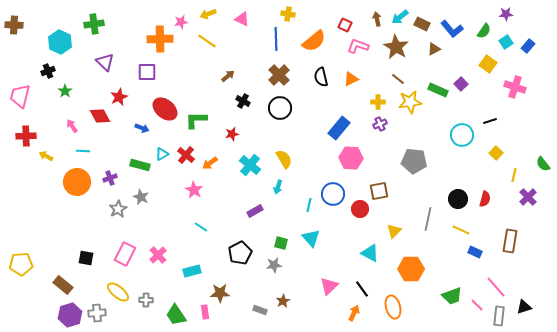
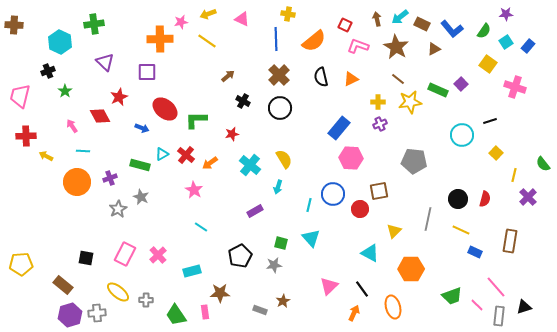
black pentagon at (240, 253): moved 3 px down
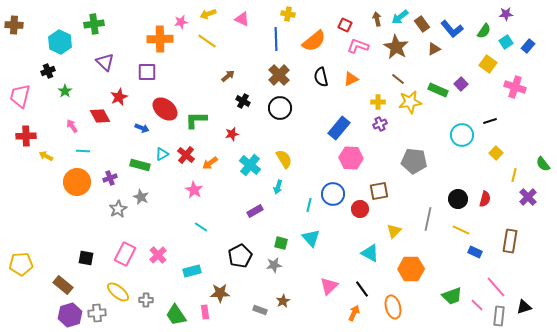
brown rectangle at (422, 24): rotated 28 degrees clockwise
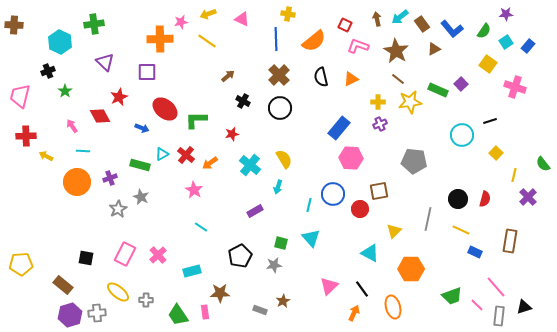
brown star at (396, 47): moved 4 px down
green trapezoid at (176, 315): moved 2 px right
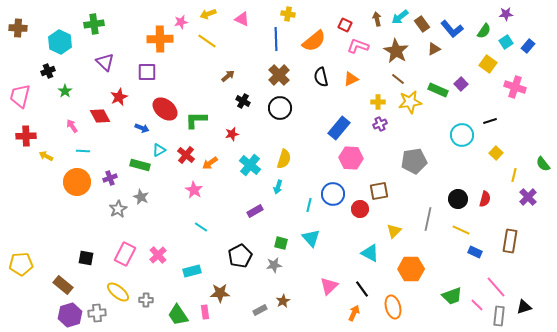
brown cross at (14, 25): moved 4 px right, 3 px down
cyan triangle at (162, 154): moved 3 px left, 4 px up
yellow semicircle at (284, 159): rotated 48 degrees clockwise
gray pentagon at (414, 161): rotated 15 degrees counterclockwise
gray rectangle at (260, 310): rotated 48 degrees counterclockwise
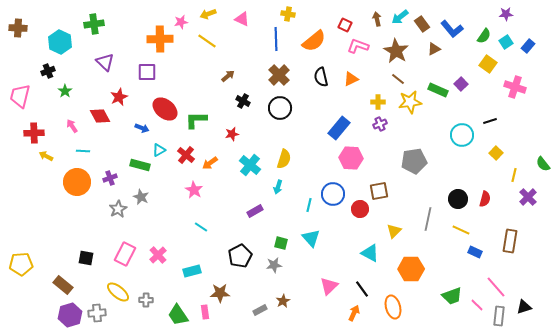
green semicircle at (484, 31): moved 5 px down
red cross at (26, 136): moved 8 px right, 3 px up
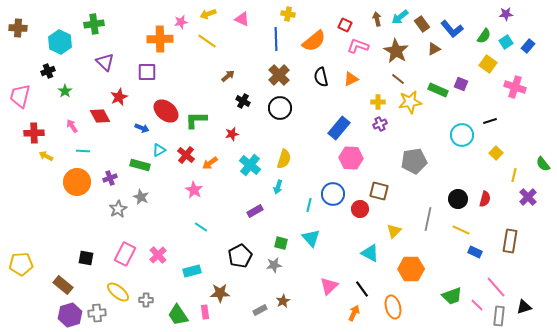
purple square at (461, 84): rotated 24 degrees counterclockwise
red ellipse at (165, 109): moved 1 px right, 2 px down
brown square at (379, 191): rotated 24 degrees clockwise
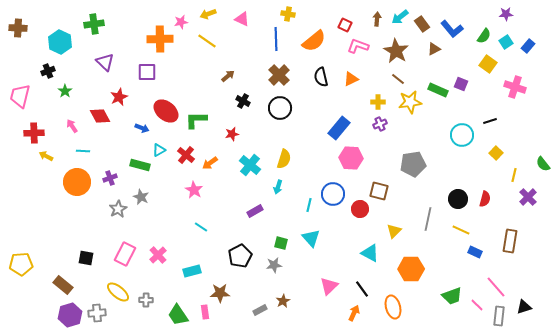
brown arrow at (377, 19): rotated 16 degrees clockwise
gray pentagon at (414, 161): moved 1 px left, 3 px down
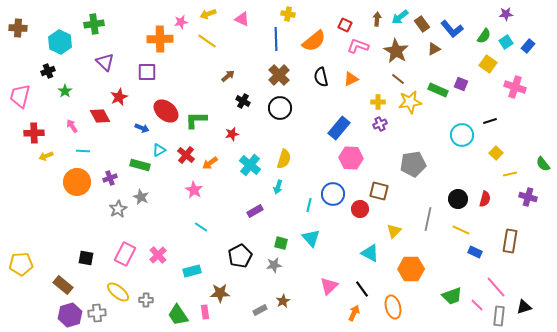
yellow arrow at (46, 156): rotated 48 degrees counterclockwise
yellow line at (514, 175): moved 4 px left, 1 px up; rotated 64 degrees clockwise
purple cross at (528, 197): rotated 30 degrees counterclockwise
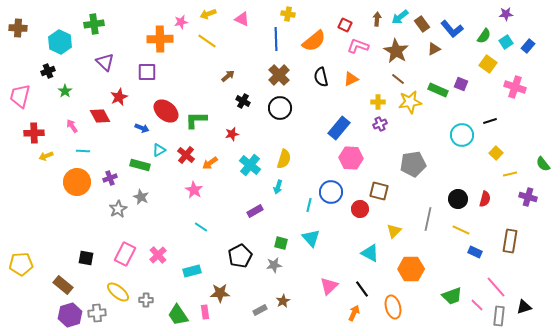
blue circle at (333, 194): moved 2 px left, 2 px up
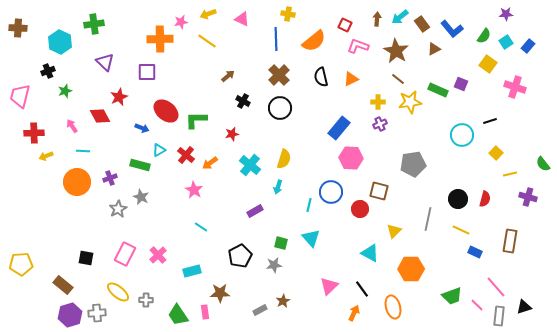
green star at (65, 91): rotated 16 degrees clockwise
